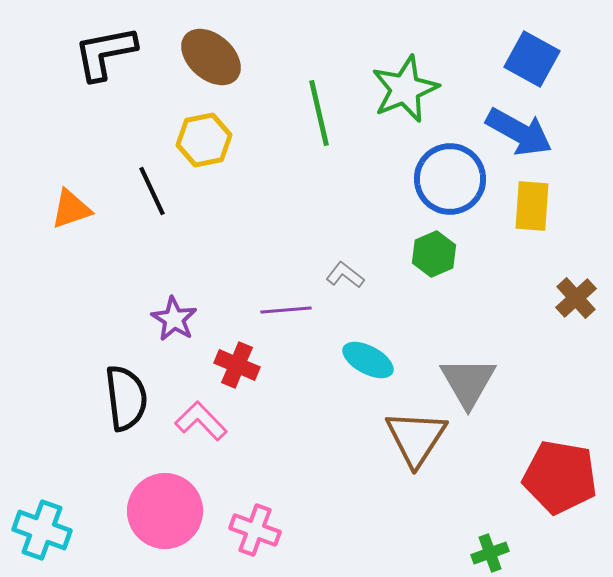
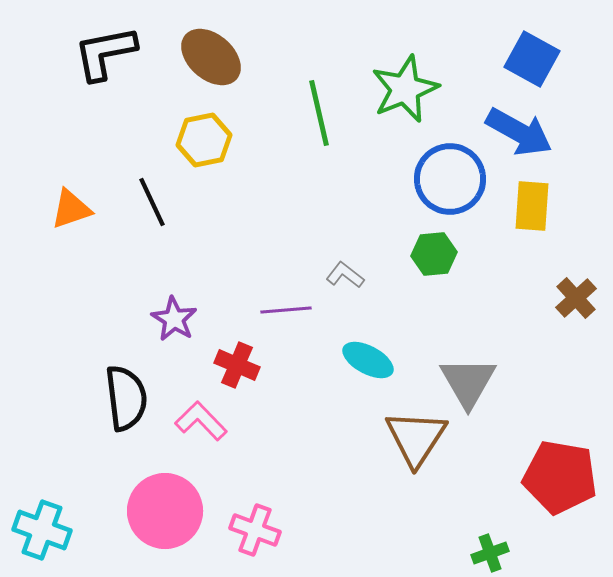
black line: moved 11 px down
green hexagon: rotated 18 degrees clockwise
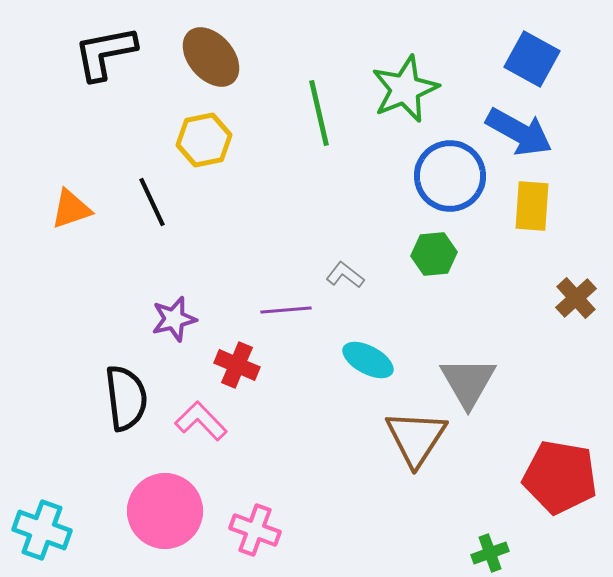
brown ellipse: rotated 8 degrees clockwise
blue circle: moved 3 px up
purple star: rotated 27 degrees clockwise
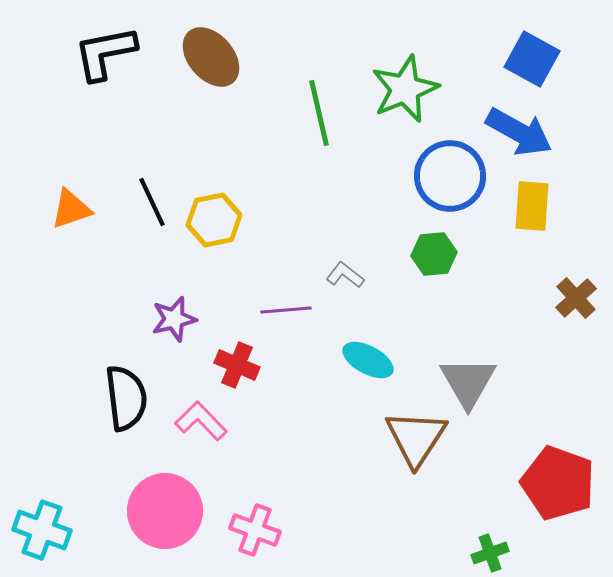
yellow hexagon: moved 10 px right, 80 px down
red pentagon: moved 2 px left, 6 px down; rotated 10 degrees clockwise
